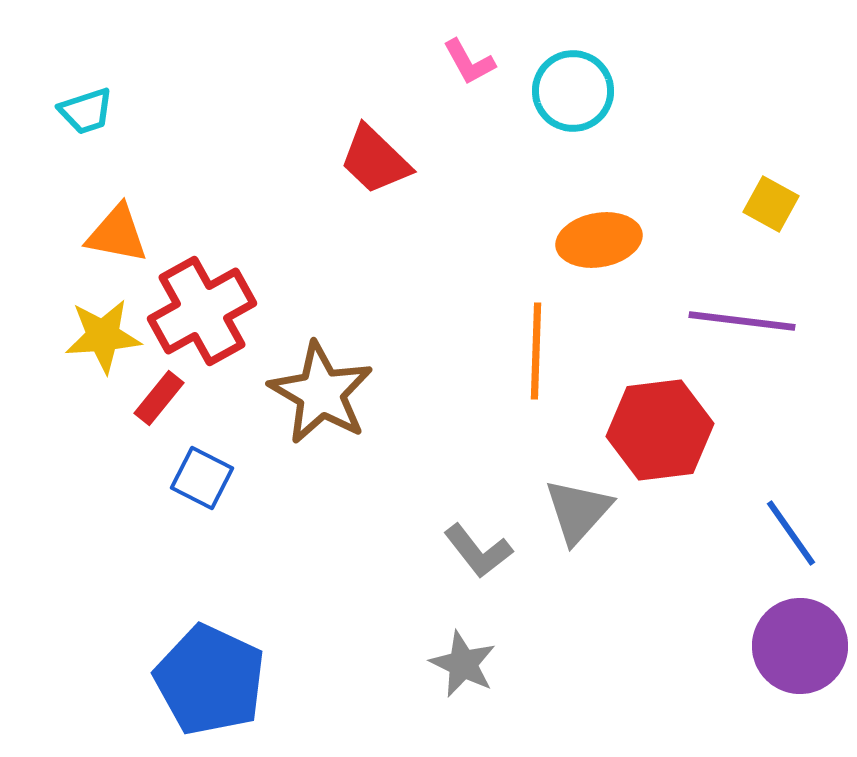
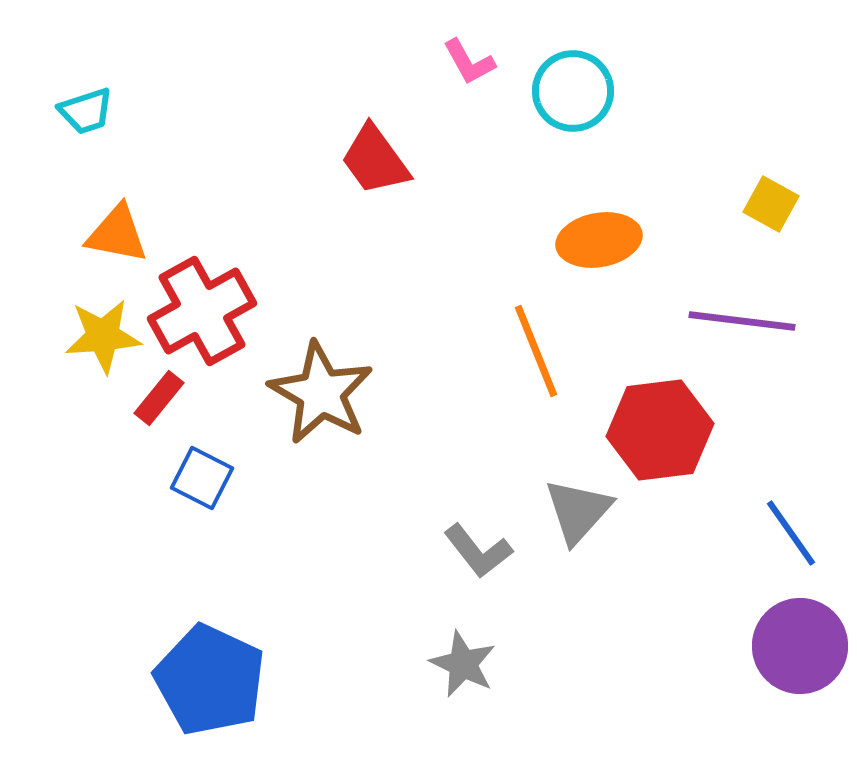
red trapezoid: rotated 10 degrees clockwise
orange line: rotated 24 degrees counterclockwise
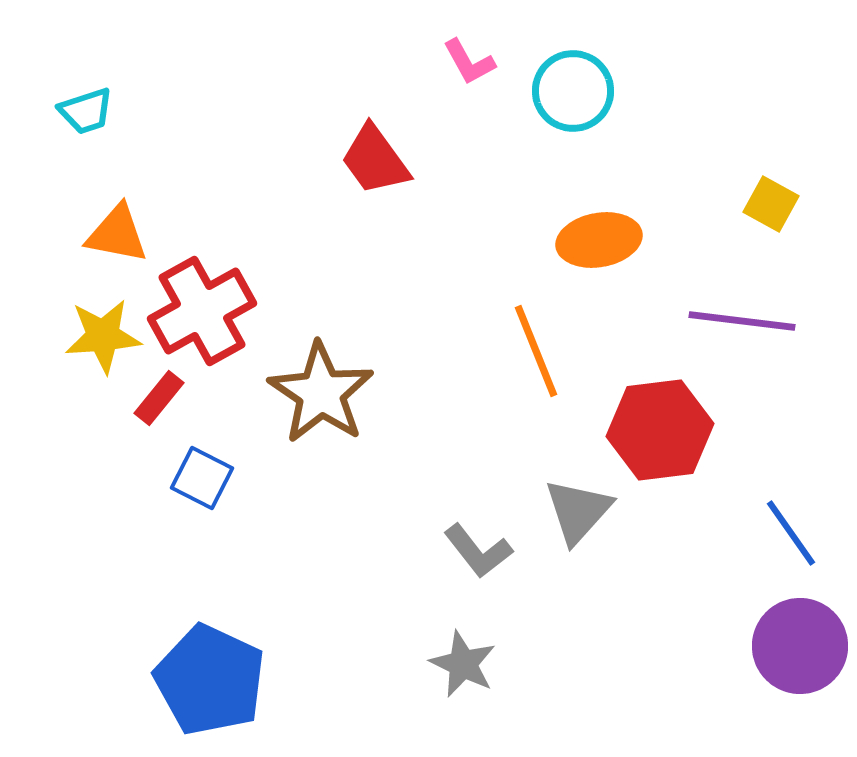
brown star: rotated 4 degrees clockwise
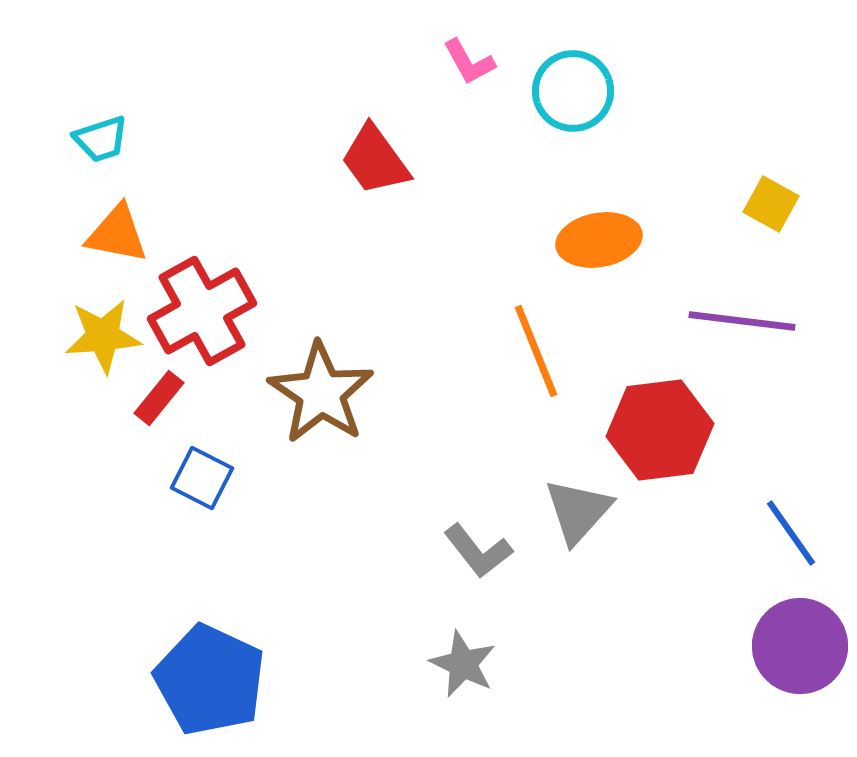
cyan trapezoid: moved 15 px right, 28 px down
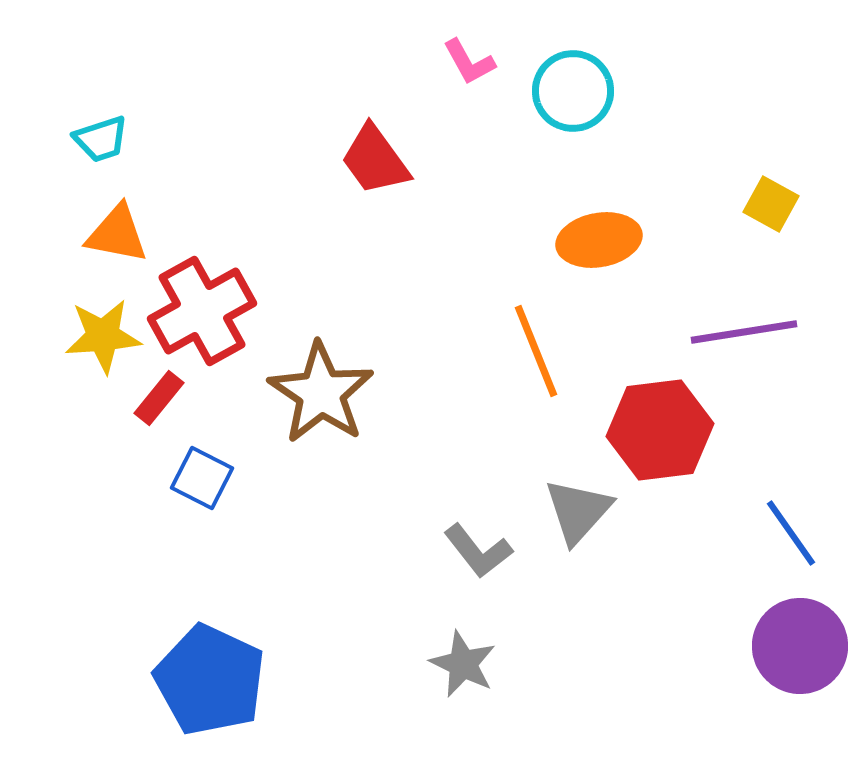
purple line: moved 2 px right, 11 px down; rotated 16 degrees counterclockwise
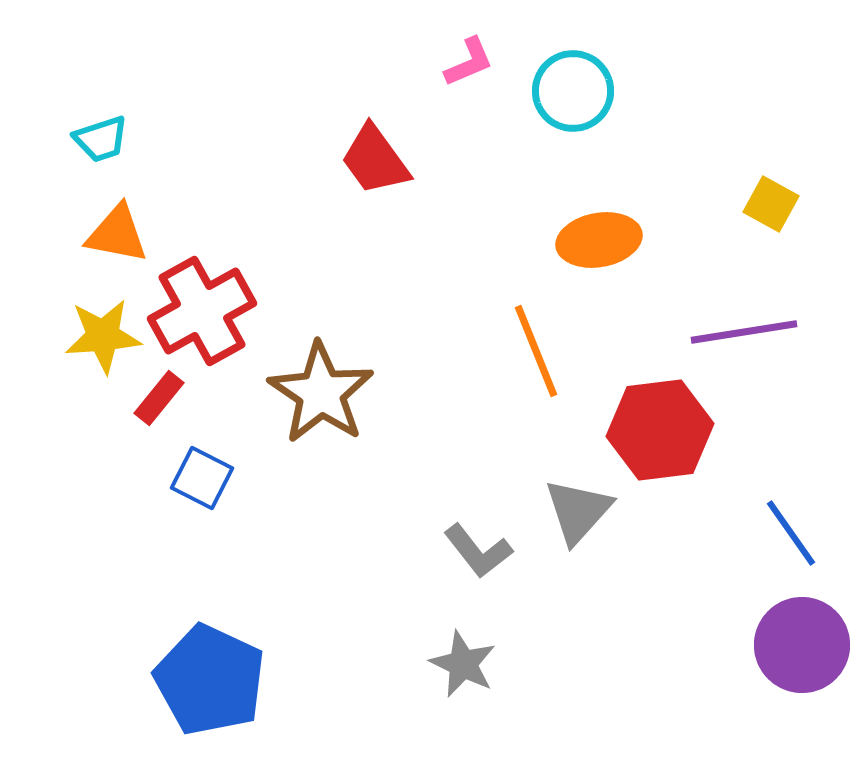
pink L-shape: rotated 84 degrees counterclockwise
purple circle: moved 2 px right, 1 px up
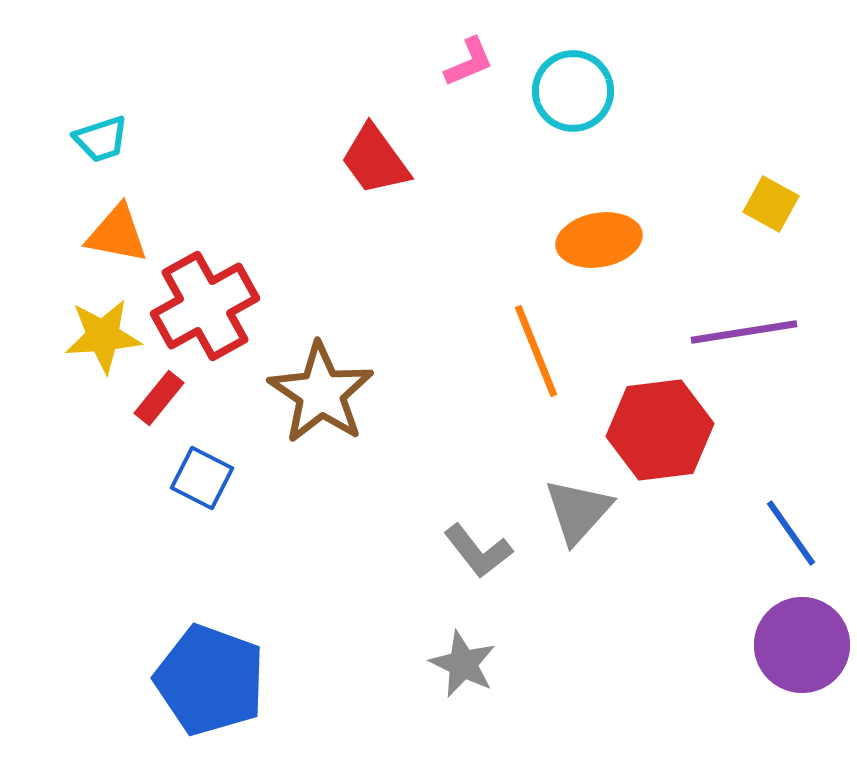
red cross: moved 3 px right, 5 px up
blue pentagon: rotated 5 degrees counterclockwise
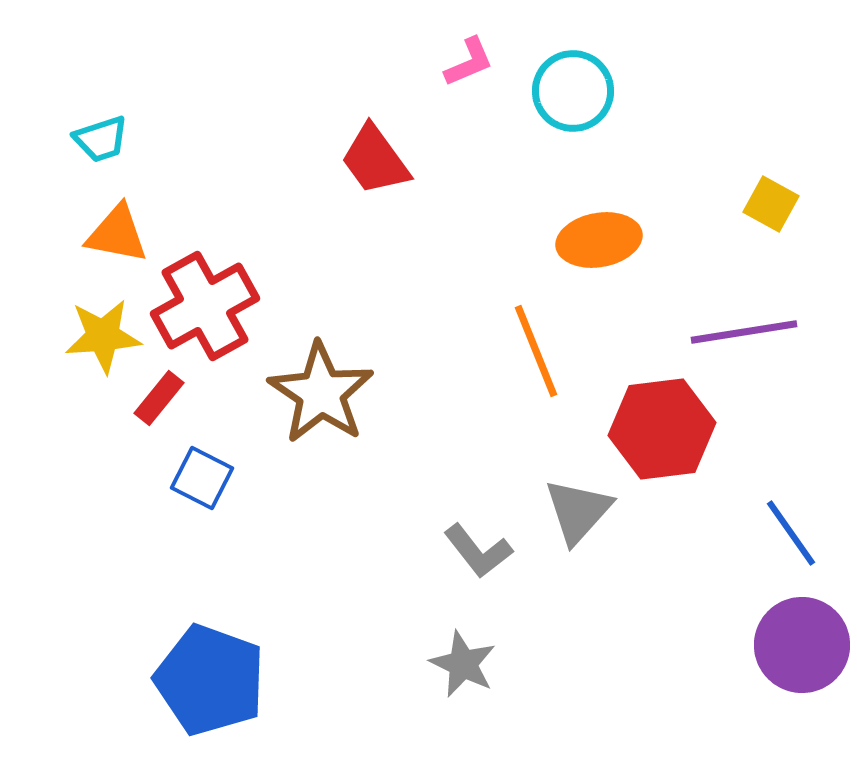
red hexagon: moved 2 px right, 1 px up
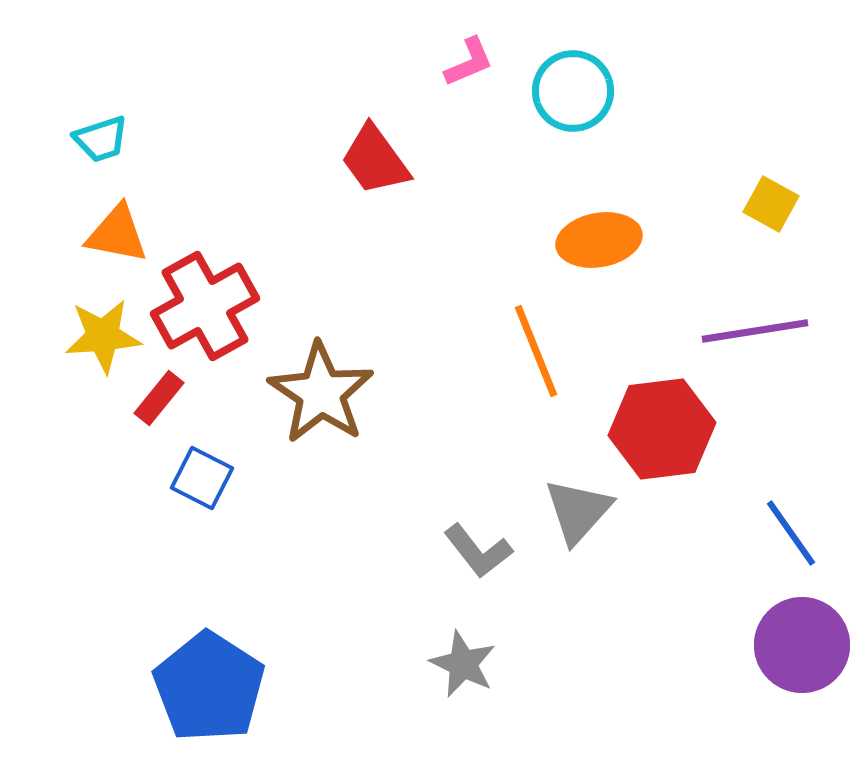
purple line: moved 11 px right, 1 px up
blue pentagon: moved 1 px left, 7 px down; rotated 13 degrees clockwise
